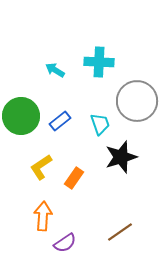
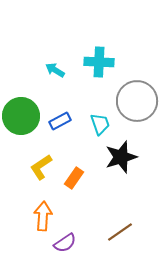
blue rectangle: rotated 10 degrees clockwise
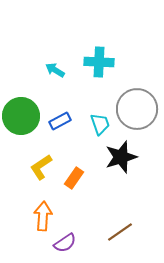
gray circle: moved 8 px down
